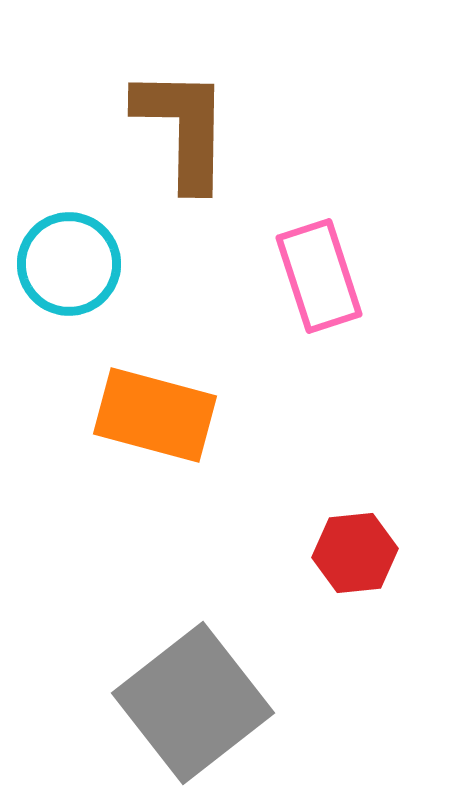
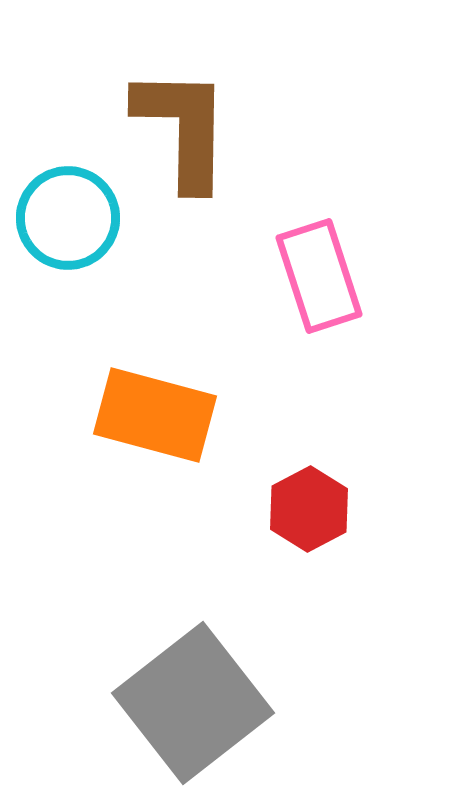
cyan circle: moved 1 px left, 46 px up
red hexagon: moved 46 px left, 44 px up; rotated 22 degrees counterclockwise
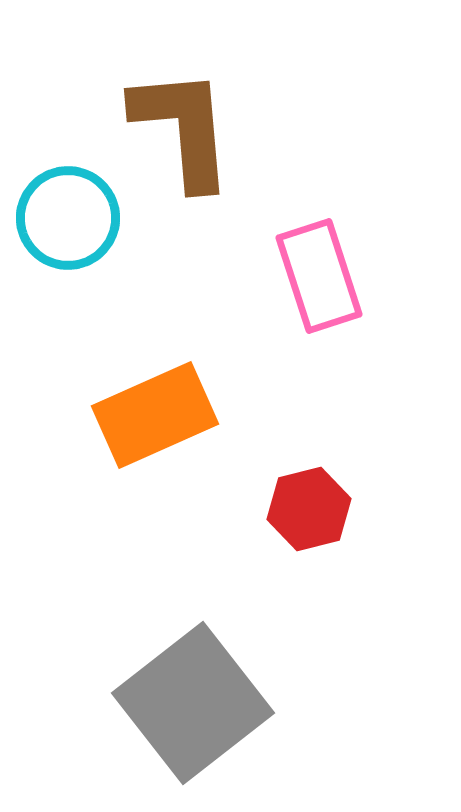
brown L-shape: rotated 6 degrees counterclockwise
orange rectangle: rotated 39 degrees counterclockwise
red hexagon: rotated 14 degrees clockwise
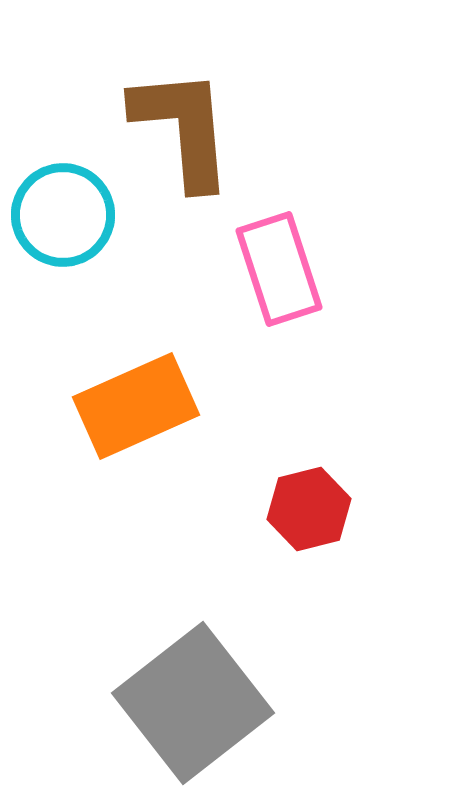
cyan circle: moved 5 px left, 3 px up
pink rectangle: moved 40 px left, 7 px up
orange rectangle: moved 19 px left, 9 px up
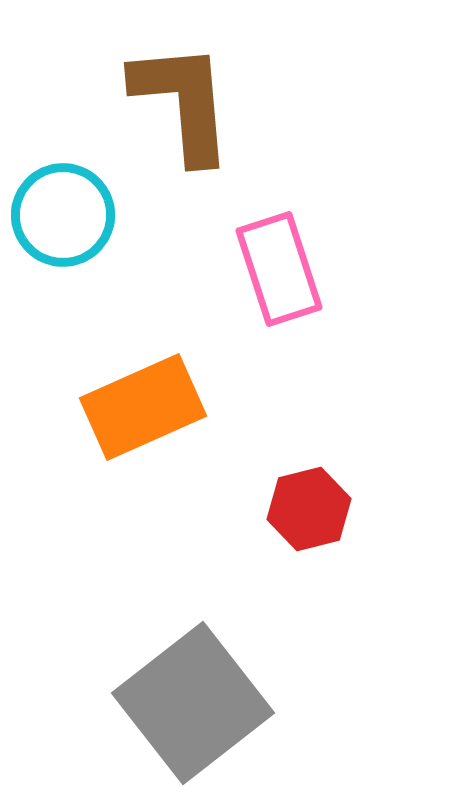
brown L-shape: moved 26 px up
orange rectangle: moved 7 px right, 1 px down
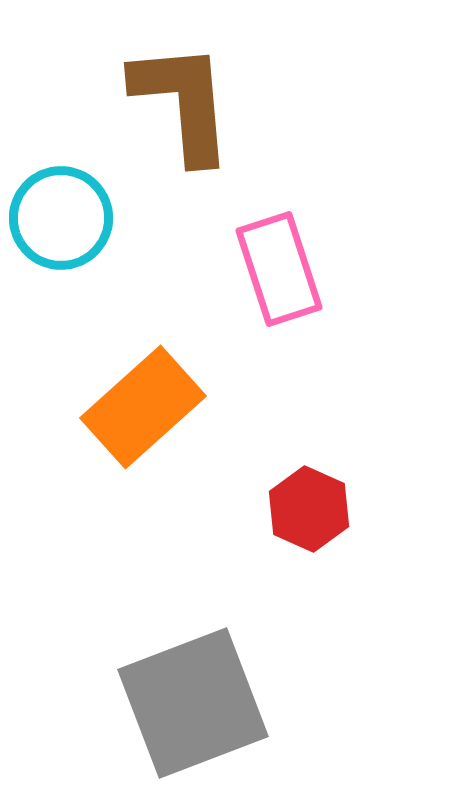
cyan circle: moved 2 px left, 3 px down
orange rectangle: rotated 18 degrees counterclockwise
red hexagon: rotated 22 degrees counterclockwise
gray square: rotated 17 degrees clockwise
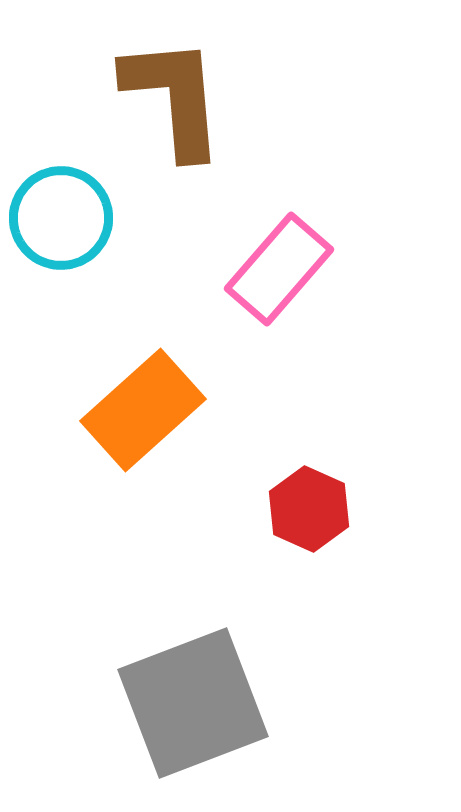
brown L-shape: moved 9 px left, 5 px up
pink rectangle: rotated 59 degrees clockwise
orange rectangle: moved 3 px down
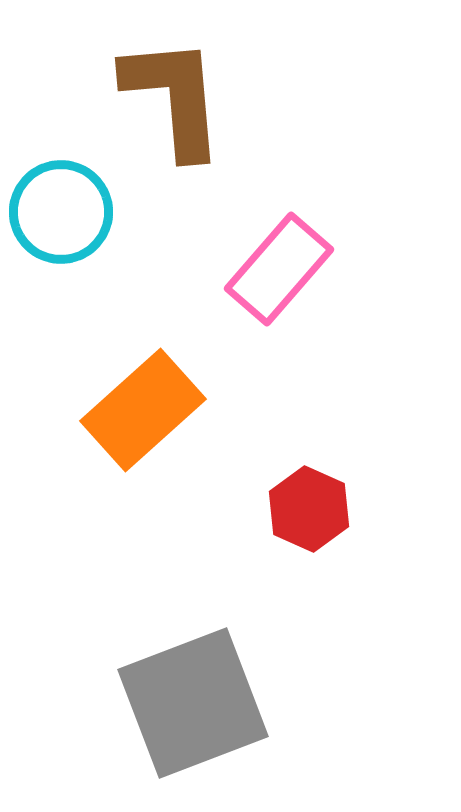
cyan circle: moved 6 px up
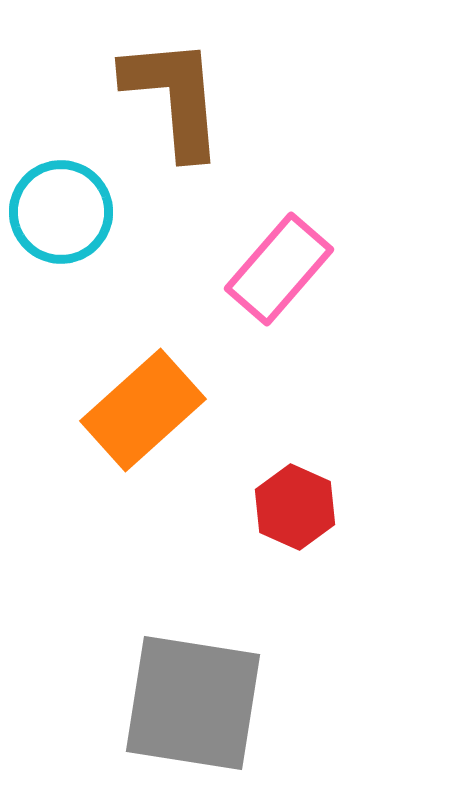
red hexagon: moved 14 px left, 2 px up
gray square: rotated 30 degrees clockwise
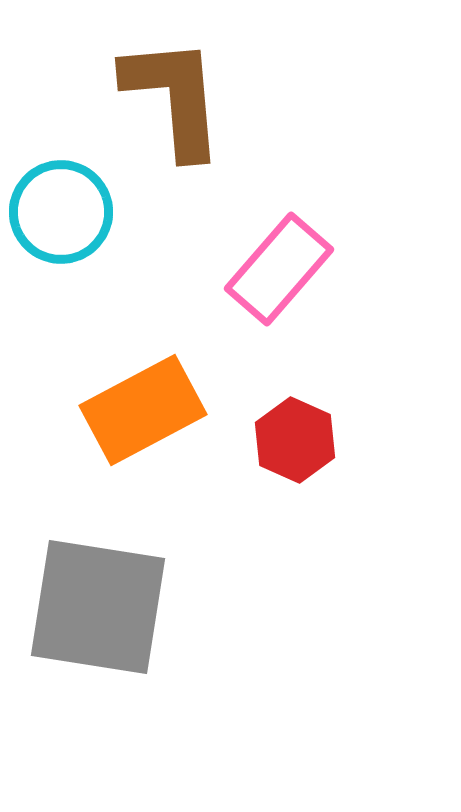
orange rectangle: rotated 14 degrees clockwise
red hexagon: moved 67 px up
gray square: moved 95 px left, 96 px up
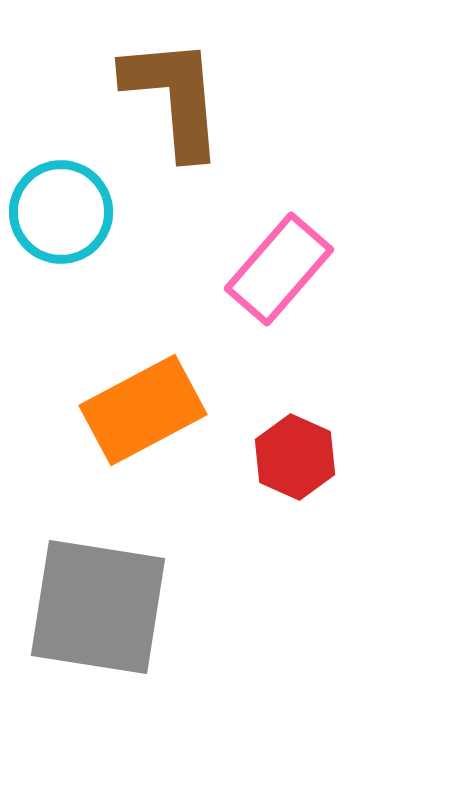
red hexagon: moved 17 px down
